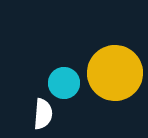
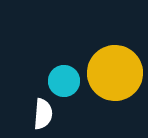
cyan circle: moved 2 px up
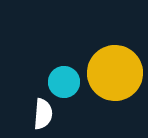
cyan circle: moved 1 px down
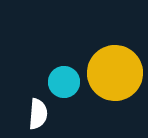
white semicircle: moved 5 px left
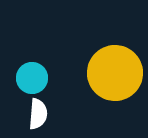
cyan circle: moved 32 px left, 4 px up
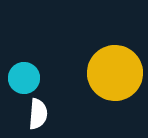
cyan circle: moved 8 px left
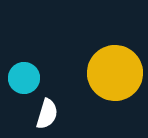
white semicircle: moved 9 px right; rotated 12 degrees clockwise
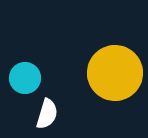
cyan circle: moved 1 px right
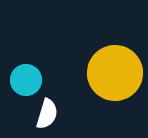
cyan circle: moved 1 px right, 2 px down
